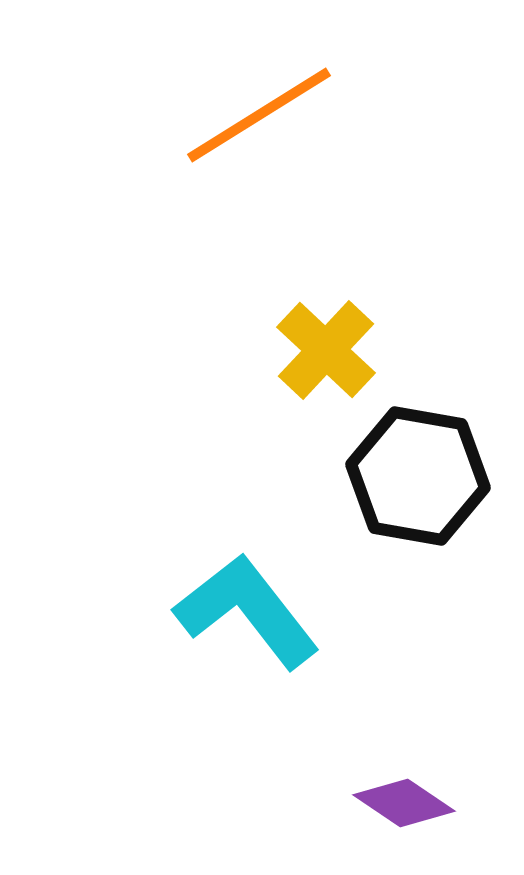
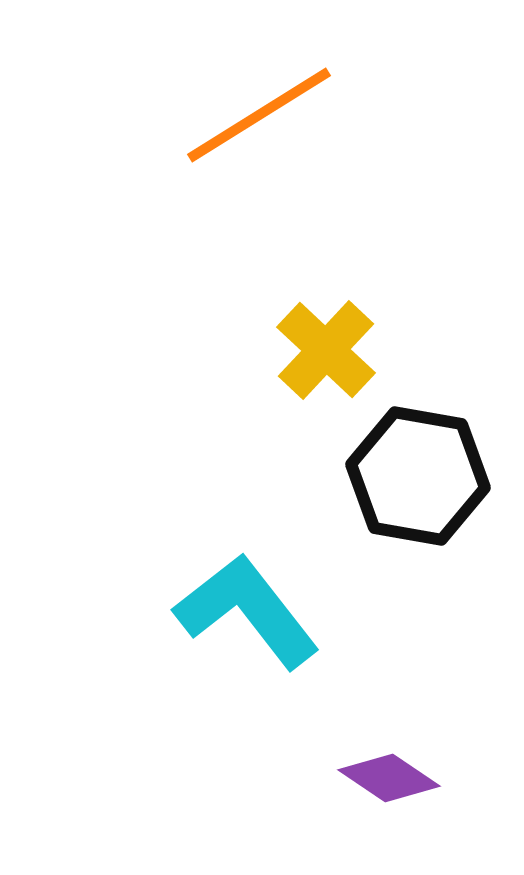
purple diamond: moved 15 px left, 25 px up
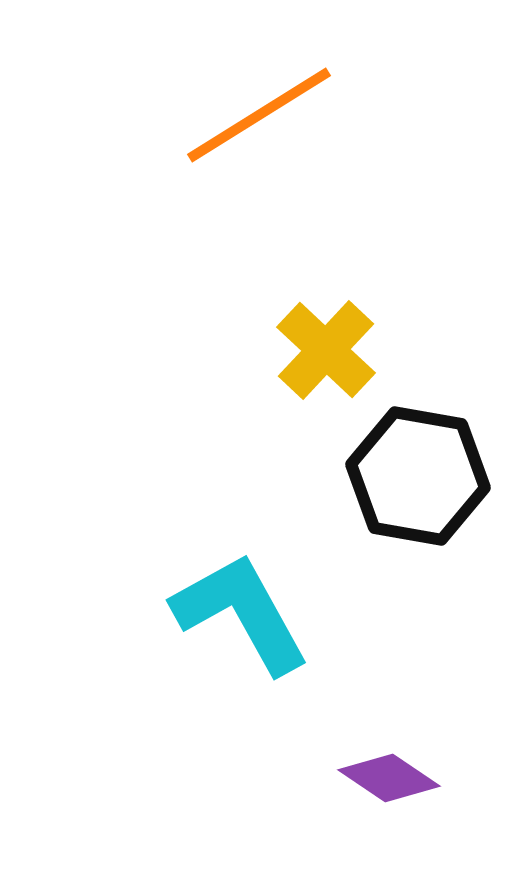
cyan L-shape: moved 6 px left, 2 px down; rotated 9 degrees clockwise
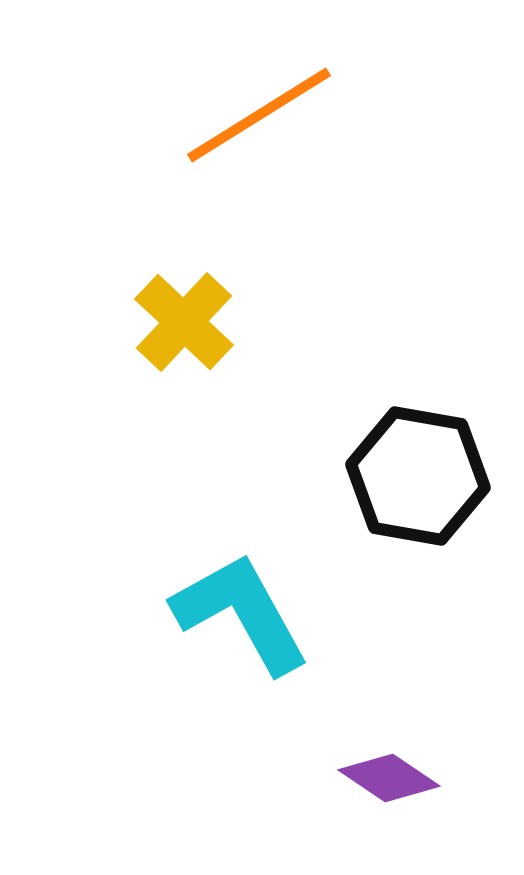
yellow cross: moved 142 px left, 28 px up
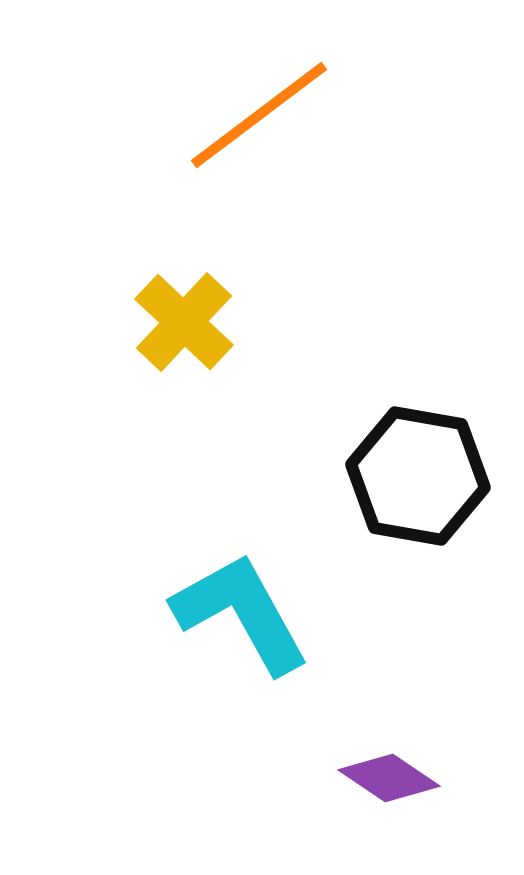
orange line: rotated 5 degrees counterclockwise
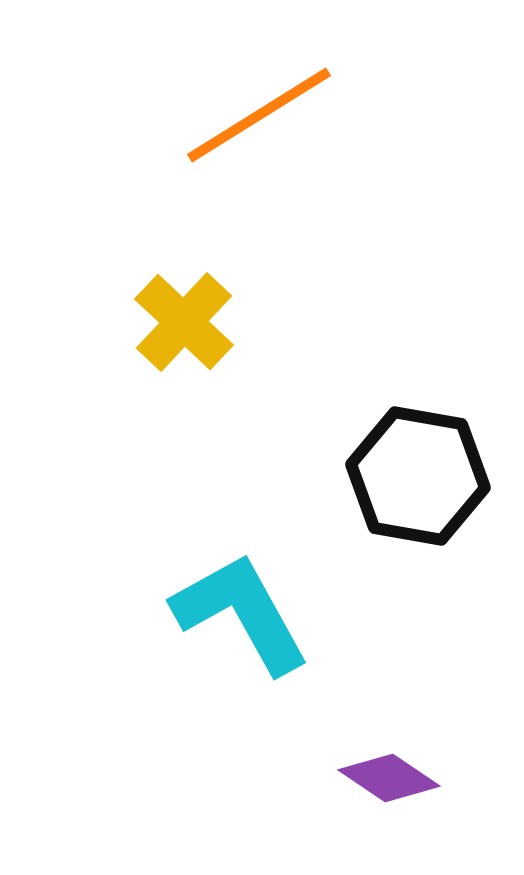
orange line: rotated 5 degrees clockwise
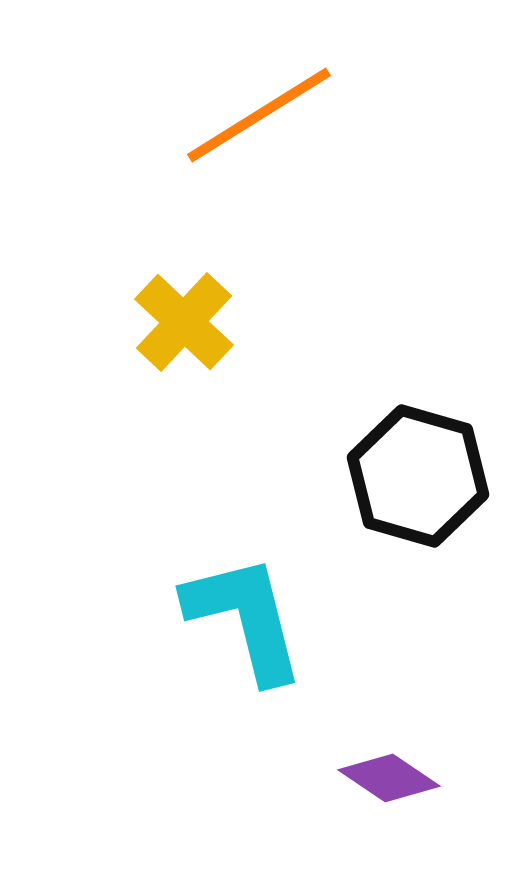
black hexagon: rotated 6 degrees clockwise
cyan L-shape: moved 4 px right, 5 px down; rotated 15 degrees clockwise
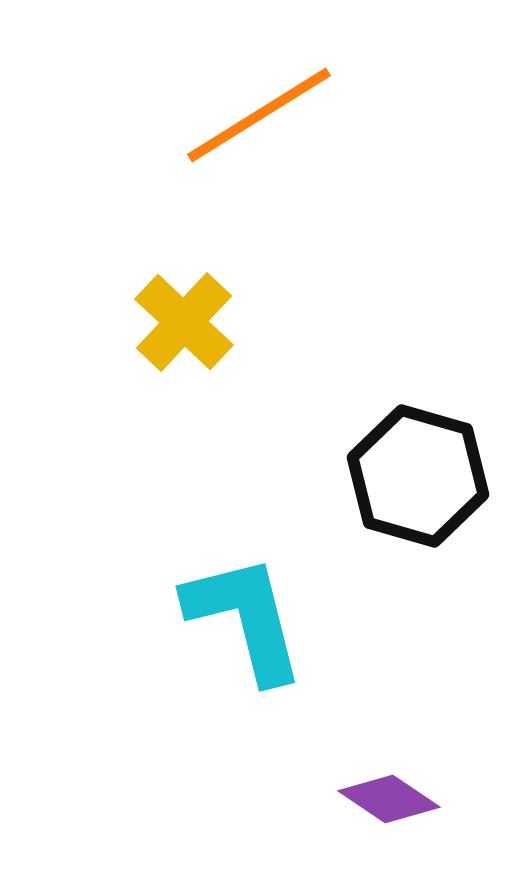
purple diamond: moved 21 px down
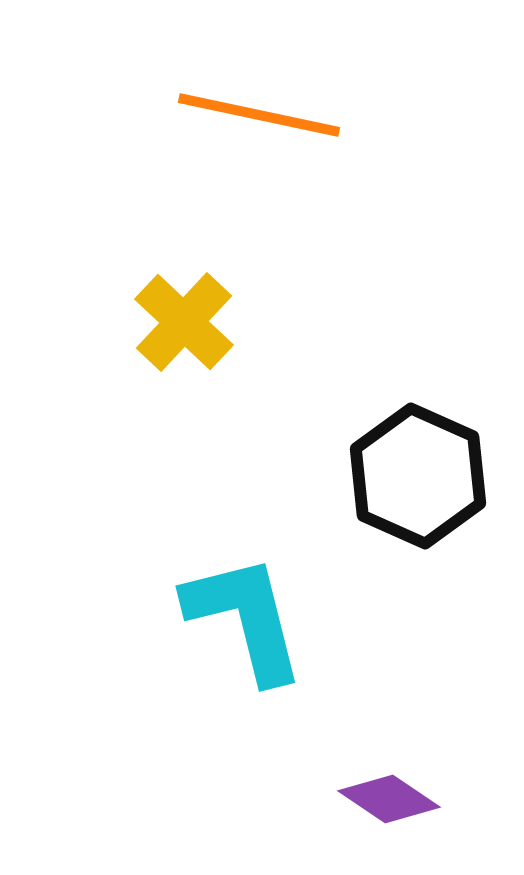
orange line: rotated 44 degrees clockwise
black hexagon: rotated 8 degrees clockwise
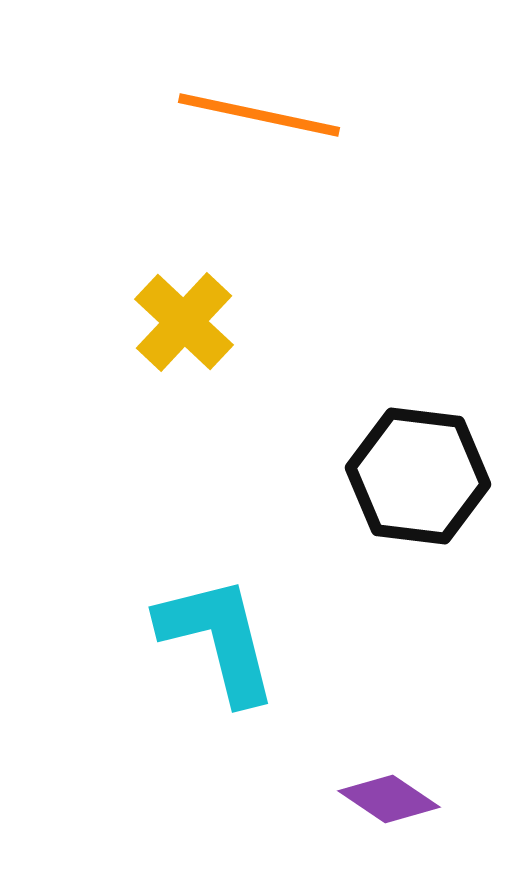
black hexagon: rotated 17 degrees counterclockwise
cyan L-shape: moved 27 px left, 21 px down
